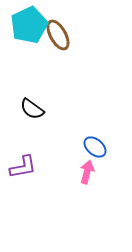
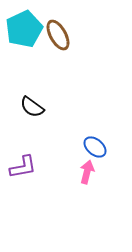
cyan pentagon: moved 5 px left, 4 px down
black semicircle: moved 2 px up
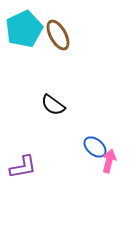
black semicircle: moved 21 px right, 2 px up
pink arrow: moved 22 px right, 11 px up
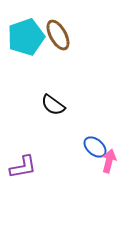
cyan pentagon: moved 2 px right, 8 px down; rotated 6 degrees clockwise
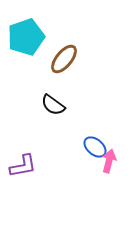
brown ellipse: moved 6 px right, 24 px down; rotated 68 degrees clockwise
purple L-shape: moved 1 px up
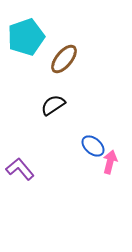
black semicircle: rotated 110 degrees clockwise
blue ellipse: moved 2 px left, 1 px up
pink arrow: moved 1 px right, 1 px down
purple L-shape: moved 3 px left, 3 px down; rotated 120 degrees counterclockwise
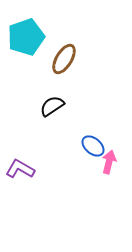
brown ellipse: rotated 8 degrees counterclockwise
black semicircle: moved 1 px left, 1 px down
pink arrow: moved 1 px left
purple L-shape: rotated 20 degrees counterclockwise
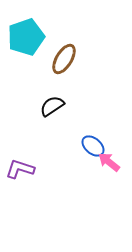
pink arrow: rotated 65 degrees counterclockwise
purple L-shape: rotated 12 degrees counterclockwise
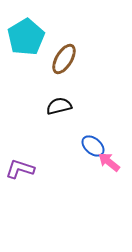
cyan pentagon: rotated 12 degrees counterclockwise
black semicircle: moved 7 px right; rotated 20 degrees clockwise
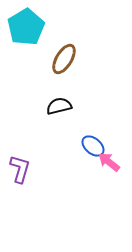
cyan pentagon: moved 10 px up
purple L-shape: rotated 88 degrees clockwise
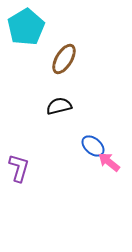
purple L-shape: moved 1 px left, 1 px up
